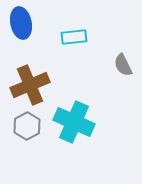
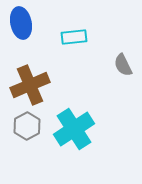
cyan cross: moved 7 px down; rotated 33 degrees clockwise
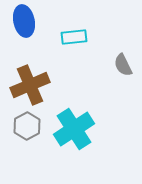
blue ellipse: moved 3 px right, 2 px up
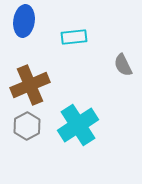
blue ellipse: rotated 20 degrees clockwise
cyan cross: moved 4 px right, 4 px up
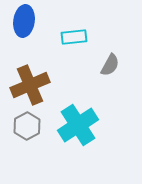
gray semicircle: moved 13 px left; rotated 125 degrees counterclockwise
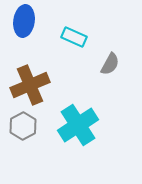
cyan rectangle: rotated 30 degrees clockwise
gray semicircle: moved 1 px up
gray hexagon: moved 4 px left
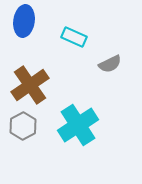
gray semicircle: rotated 35 degrees clockwise
brown cross: rotated 12 degrees counterclockwise
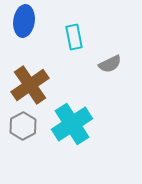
cyan rectangle: rotated 55 degrees clockwise
cyan cross: moved 6 px left, 1 px up
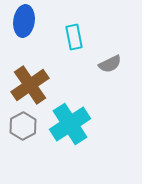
cyan cross: moved 2 px left
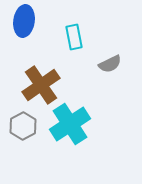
brown cross: moved 11 px right
